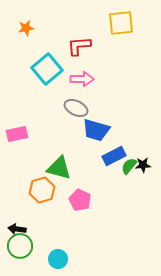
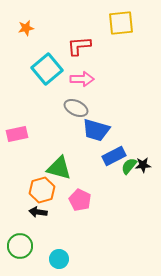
black arrow: moved 21 px right, 17 px up
cyan circle: moved 1 px right
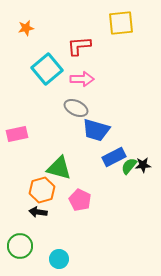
blue rectangle: moved 1 px down
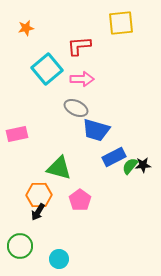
green semicircle: moved 1 px right
orange hexagon: moved 3 px left, 5 px down; rotated 15 degrees clockwise
pink pentagon: rotated 10 degrees clockwise
black arrow: rotated 66 degrees counterclockwise
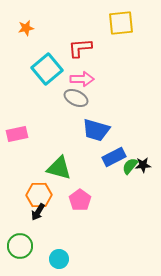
red L-shape: moved 1 px right, 2 px down
gray ellipse: moved 10 px up
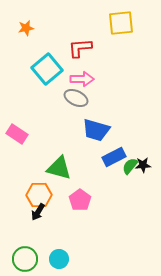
pink rectangle: rotated 45 degrees clockwise
green circle: moved 5 px right, 13 px down
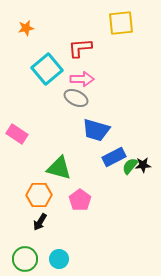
black arrow: moved 2 px right, 10 px down
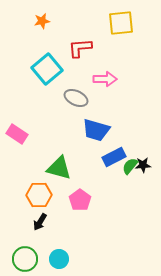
orange star: moved 16 px right, 7 px up
pink arrow: moved 23 px right
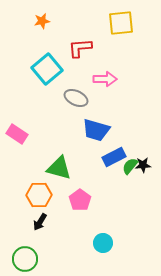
cyan circle: moved 44 px right, 16 px up
